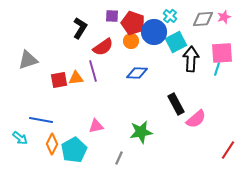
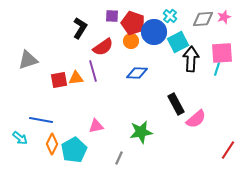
cyan square: moved 2 px right
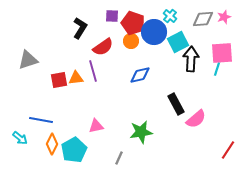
blue diamond: moved 3 px right, 2 px down; rotated 15 degrees counterclockwise
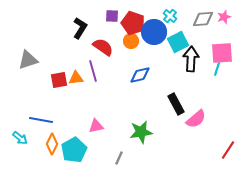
red semicircle: rotated 110 degrees counterclockwise
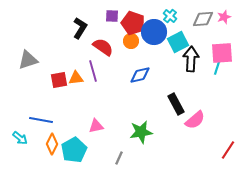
cyan line: moved 1 px up
pink semicircle: moved 1 px left, 1 px down
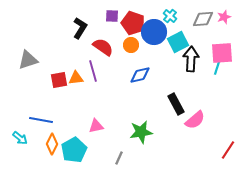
orange circle: moved 4 px down
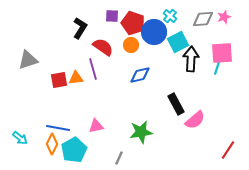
purple line: moved 2 px up
blue line: moved 17 px right, 8 px down
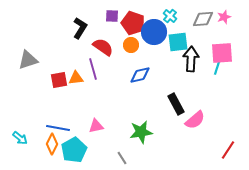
cyan square: rotated 20 degrees clockwise
gray line: moved 3 px right; rotated 56 degrees counterclockwise
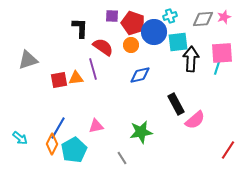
cyan cross: rotated 32 degrees clockwise
black L-shape: rotated 30 degrees counterclockwise
blue line: rotated 70 degrees counterclockwise
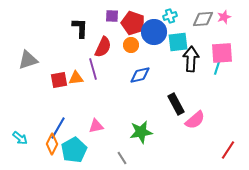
red semicircle: rotated 80 degrees clockwise
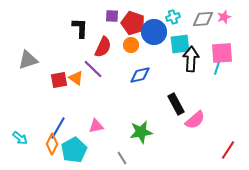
cyan cross: moved 3 px right, 1 px down
cyan square: moved 2 px right, 2 px down
purple line: rotated 30 degrees counterclockwise
orange triangle: rotated 42 degrees clockwise
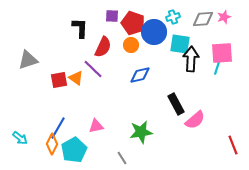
cyan square: rotated 15 degrees clockwise
red line: moved 5 px right, 5 px up; rotated 54 degrees counterclockwise
